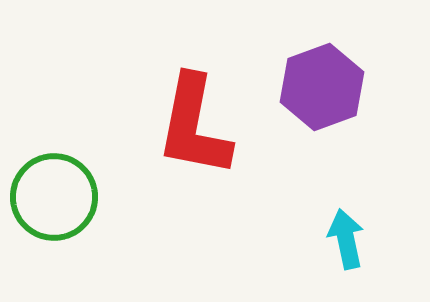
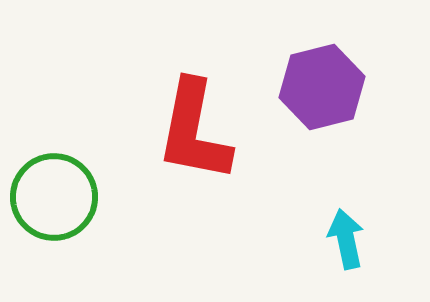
purple hexagon: rotated 6 degrees clockwise
red L-shape: moved 5 px down
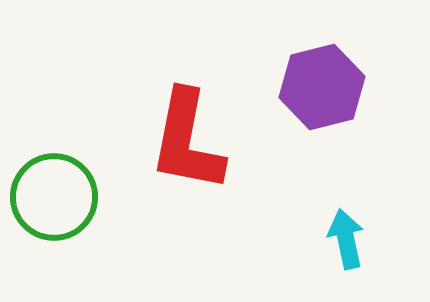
red L-shape: moved 7 px left, 10 px down
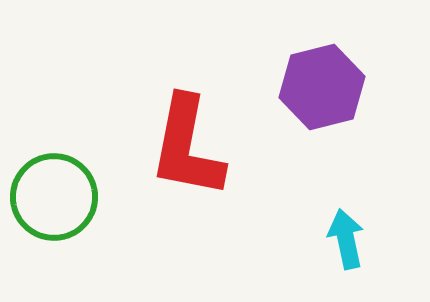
red L-shape: moved 6 px down
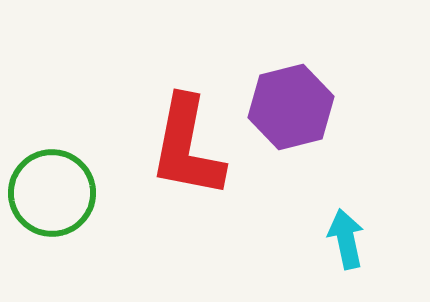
purple hexagon: moved 31 px left, 20 px down
green circle: moved 2 px left, 4 px up
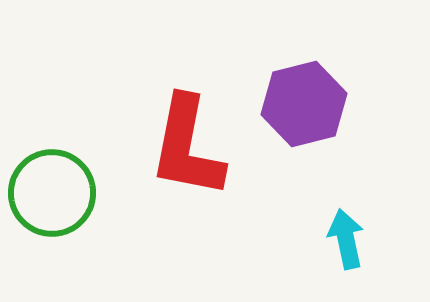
purple hexagon: moved 13 px right, 3 px up
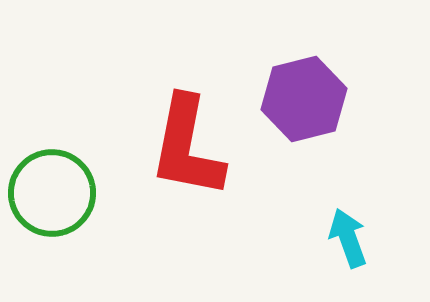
purple hexagon: moved 5 px up
cyan arrow: moved 2 px right, 1 px up; rotated 8 degrees counterclockwise
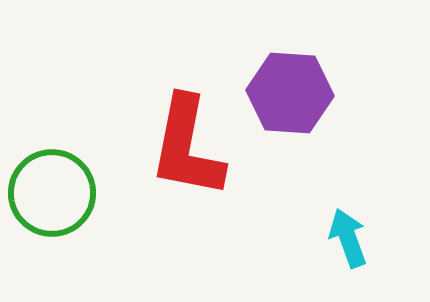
purple hexagon: moved 14 px left, 6 px up; rotated 18 degrees clockwise
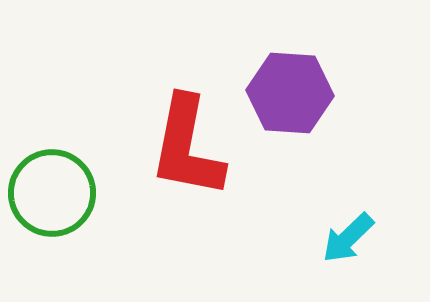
cyan arrow: rotated 114 degrees counterclockwise
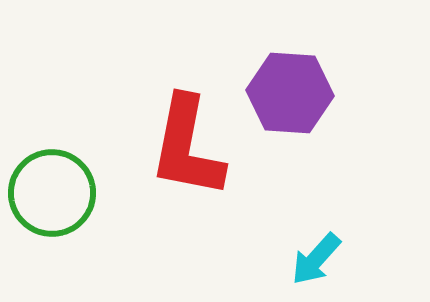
cyan arrow: moved 32 px left, 21 px down; rotated 4 degrees counterclockwise
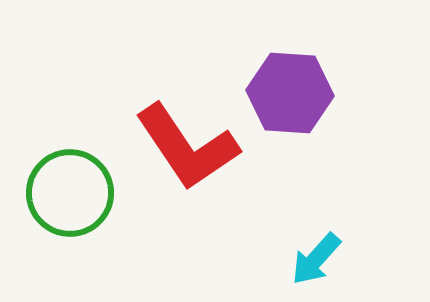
red L-shape: rotated 45 degrees counterclockwise
green circle: moved 18 px right
